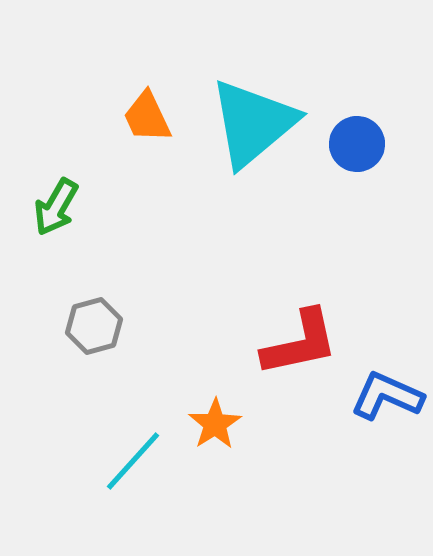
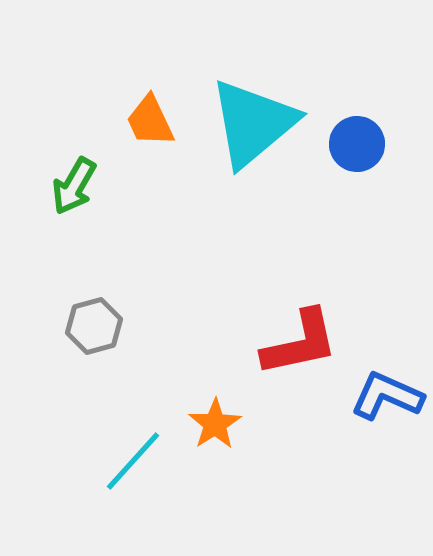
orange trapezoid: moved 3 px right, 4 px down
green arrow: moved 18 px right, 21 px up
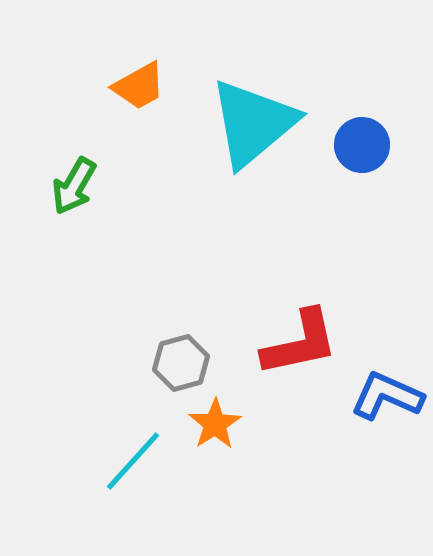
orange trapezoid: moved 11 px left, 35 px up; rotated 94 degrees counterclockwise
blue circle: moved 5 px right, 1 px down
gray hexagon: moved 87 px right, 37 px down
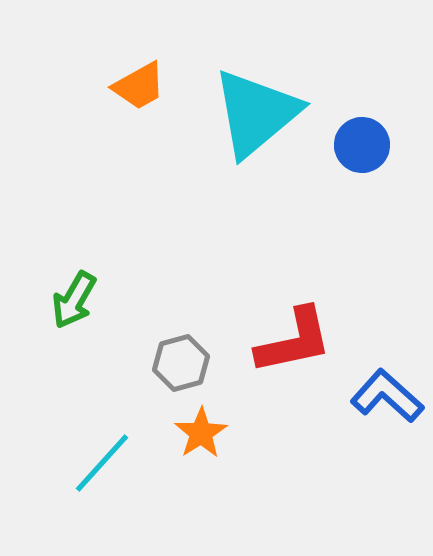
cyan triangle: moved 3 px right, 10 px up
green arrow: moved 114 px down
red L-shape: moved 6 px left, 2 px up
blue L-shape: rotated 18 degrees clockwise
orange star: moved 14 px left, 9 px down
cyan line: moved 31 px left, 2 px down
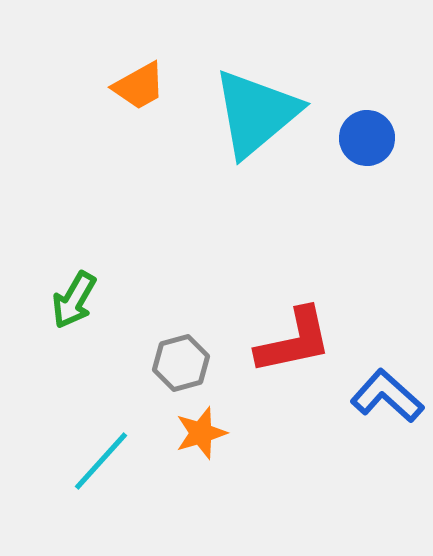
blue circle: moved 5 px right, 7 px up
orange star: rotated 16 degrees clockwise
cyan line: moved 1 px left, 2 px up
